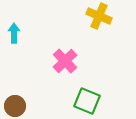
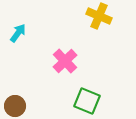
cyan arrow: moved 4 px right; rotated 36 degrees clockwise
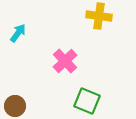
yellow cross: rotated 15 degrees counterclockwise
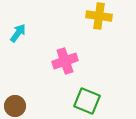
pink cross: rotated 25 degrees clockwise
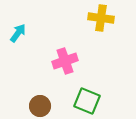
yellow cross: moved 2 px right, 2 px down
brown circle: moved 25 px right
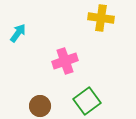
green square: rotated 32 degrees clockwise
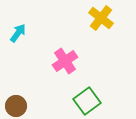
yellow cross: rotated 30 degrees clockwise
pink cross: rotated 15 degrees counterclockwise
brown circle: moved 24 px left
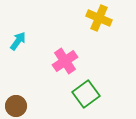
yellow cross: moved 2 px left; rotated 15 degrees counterclockwise
cyan arrow: moved 8 px down
green square: moved 1 px left, 7 px up
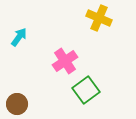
cyan arrow: moved 1 px right, 4 px up
green square: moved 4 px up
brown circle: moved 1 px right, 2 px up
